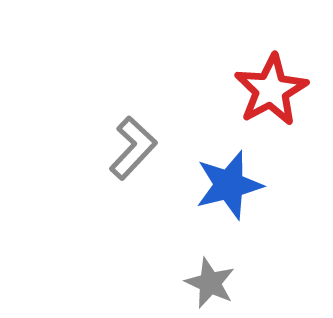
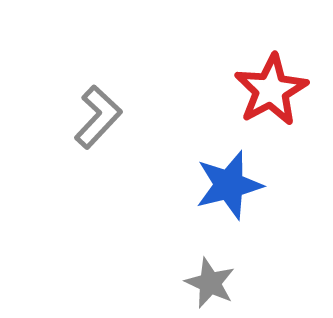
gray L-shape: moved 35 px left, 31 px up
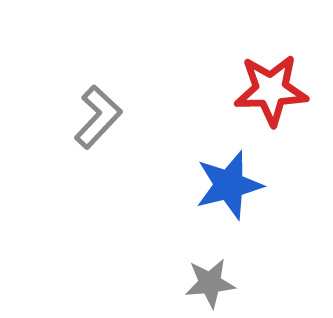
red star: rotated 26 degrees clockwise
gray star: rotated 30 degrees counterclockwise
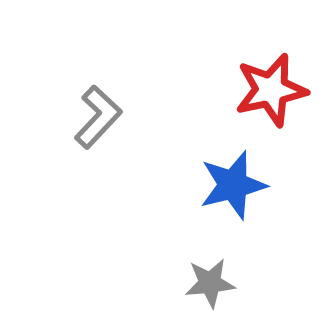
red star: rotated 10 degrees counterclockwise
blue star: moved 4 px right
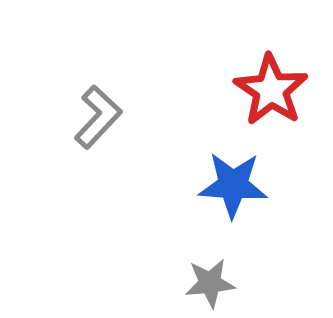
red star: rotated 26 degrees counterclockwise
blue star: rotated 18 degrees clockwise
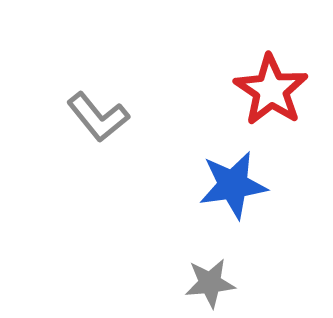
gray L-shape: rotated 98 degrees clockwise
blue star: rotated 12 degrees counterclockwise
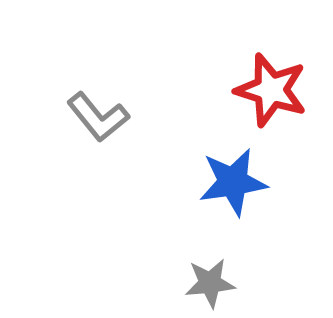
red star: rotated 16 degrees counterclockwise
blue star: moved 3 px up
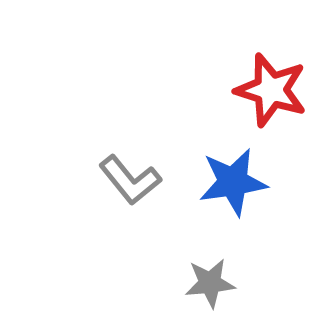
gray L-shape: moved 32 px right, 63 px down
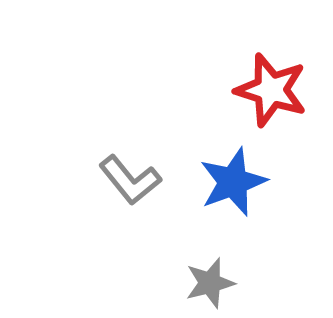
blue star: rotated 12 degrees counterclockwise
gray star: rotated 9 degrees counterclockwise
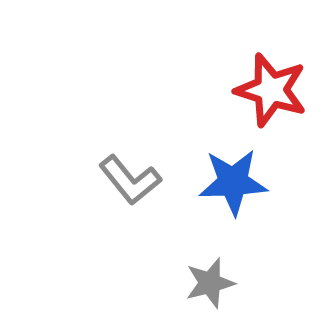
blue star: rotated 18 degrees clockwise
